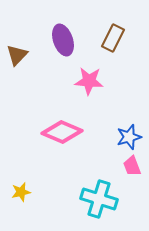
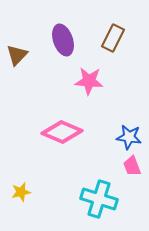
blue star: rotated 25 degrees clockwise
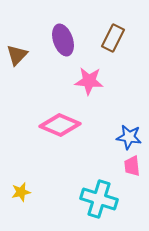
pink diamond: moved 2 px left, 7 px up
pink trapezoid: rotated 15 degrees clockwise
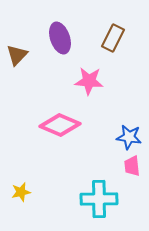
purple ellipse: moved 3 px left, 2 px up
cyan cross: rotated 18 degrees counterclockwise
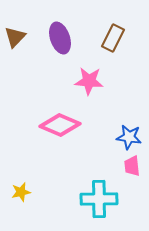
brown triangle: moved 2 px left, 18 px up
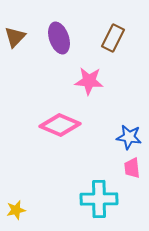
purple ellipse: moved 1 px left
pink trapezoid: moved 2 px down
yellow star: moved 5 px left, 18 px down
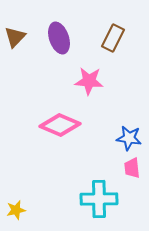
blue star: moved 1 px down
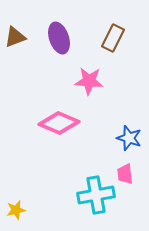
brown triangle: rotated 25 degrees clockwise
pink diamond: moved 1 px left, 2 px up
blue star: rotated 10 degrees clockwise
pink trapezoid: moved 7 px left, 6 px down
cyan cross: moved 3 px left, 4 px up; rotated 9 degrees counterclockwise
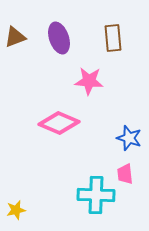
brown rectangle: rotated 32 degrees counterclockwise
cyan cross: rotated 12 degrees clockwise
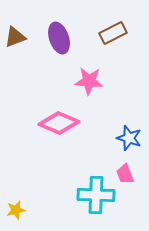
brown rectangle: moved 5 px up; rotated 68 degrees clockwise
pink trapezoid: rotated 15 degrees counterclockwise
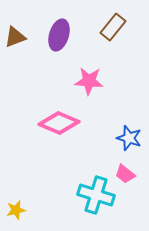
brown rectangle: moved 6 px up; rotated 24 degrees counterclockwise
purple ellipse: moved 3 px up; rotated 36 degrees clockwise
pink trapezoid: rotated 30 degrees counterclockwise
cyan cross: rotated 15 degrees clockwise
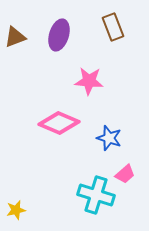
brown rectangle: rotated 60 degrees counterclockwise
blue star: moved 20 px left
pink trapezoid: rotated 80 degrees counterclockwise
